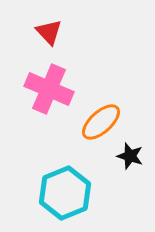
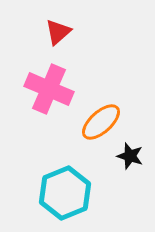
red triangle: moved 9 px right; rotated 32 degrees clockwise
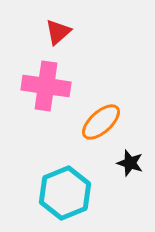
pink cross: moved 3 px left, 3 px up; rotated 15 degrees counterclockwise
black star: moved 7 px down
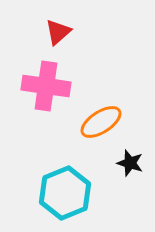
orange ellipse: rotated 9 degrees clockwise
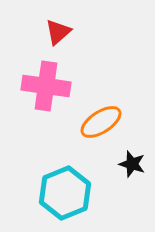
black star: moved 2 px right, 1 px down
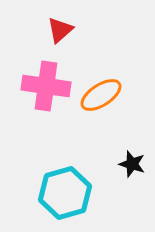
red triangle: moved 2 px right, 2 px up
orange ellipse: moved 27 px up
cyan hexagon: rotated 6 degrees clockwise
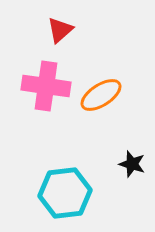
cyan hexagon: rotated 9 degrees clockwise
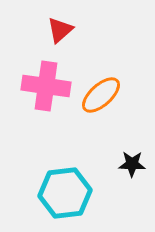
orange ellipse: rotated 9 degrees counterclockwise
black star: rotated 16 degrees counterclockwise
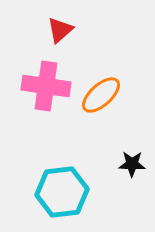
cyan hexagon: moved 3 px left, 1 px up
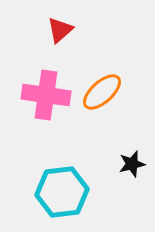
pink cross: moved 9 px down
orange ellipse: moved 1 px right, 3 px up
black star: rotated 16 degrees counterclockwise
